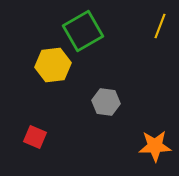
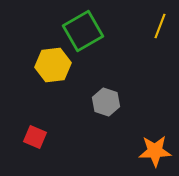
gray hexagon: rotated 12 degrees clockwise
orange star: moved 5 px down
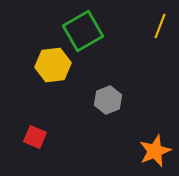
gray hexagon: moved 2 px right, 2 px up; rotated 20 degrees clockwise
orange star: rotated 20 degrees counterclockwise
